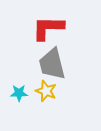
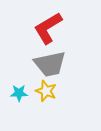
red L-shape: rotated 32 degrees counterclockwise
gray trapezoid: moved 2 px left; rotated 88 degrees counterclockwise
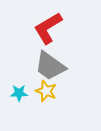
gray trapezoid: moved 2 px down; rotated 48 degrees clockwise
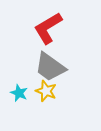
gray trapezoid: moved 1 px down
cyan star: rotated 24 degrees clockwise
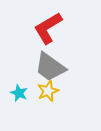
yellow star: moved 2 px right; rotated 30 degrees clockwise
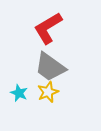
yellow star: moved 1 px down
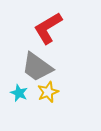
gray trapezoid: moved 13 px left
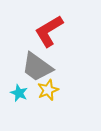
red L-shape: moved 1 px right, 3 px down
yellow star: moved 2 px up
